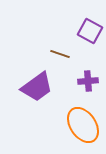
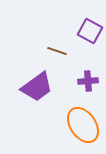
brown line: moved 3 px left, 3 px up
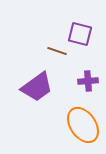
purple square: moved 10 px left, 3 px down; rotated 15 degrees counterclockwise
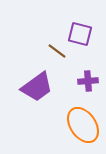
brown line: rotated 18 degrees clockwise
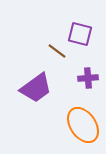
purple cross: moved 3 px up
purple trapezoid: moved 1 px left, 1 px down
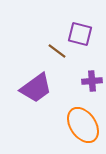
purple cross: moved 4 px right, 3 px down
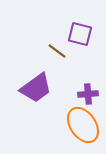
purple cross: moved 4 px left, 13 px down
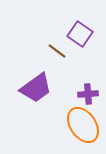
purple square: rotated 20 degrees clockwise
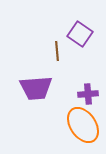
brown line: rotated 48 degrees clockwise
purple trapezoid: rotated 32 degrees clockwise
